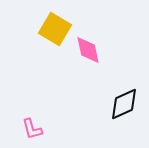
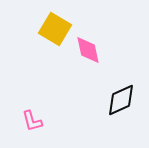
black diamond: moved 3 px left, 4 px up
pink L-shape: moved 8 px up
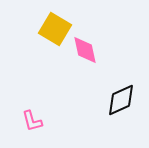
pink diamond: moved 3 px left
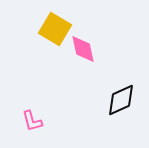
pink diamond: moved 2 px left, 1 px up
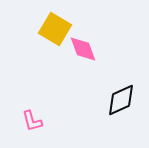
pink diamond: rotated 8 degrees counterclockwise
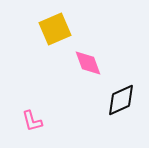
yellow square: rotated 36 degrees clockwise
pink diamond: moved 5 px right, 14 px down
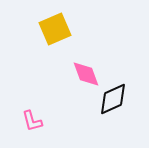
pink diamond: moved 2 px left, 11 px down
black diamond: moved 8 px left, 1 px up
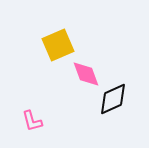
yellow square: moved 3 px right, 16 px down
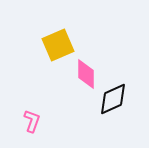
pink diamond: rotated 20 degrees clockwise
pink L-shape: rotated 145 degrees counterclockwise
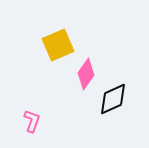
pink diamond: rotated 36 degrees clockwise
